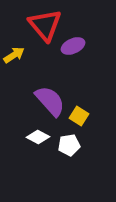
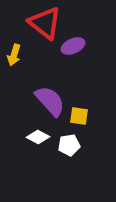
red triangle: moved 2 px up; rotated 12 degrees counterclockwise
yellow arrow: rotated 140 degrees clockwise
yellow square: rotated 24 degrees counterclockwise
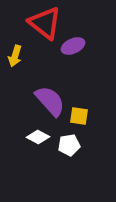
yellow arrow: moved 1 px right, 1 px down
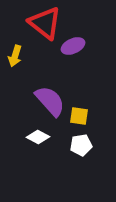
white pentagon: moved 12 px right
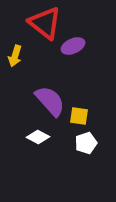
white pentagon: moved 5 px right, 2 px up; rotated 10 degrees counterclockwise
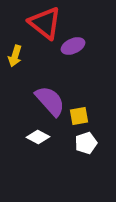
yellow square: rotated 18 degrees counterclockwise
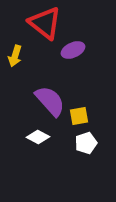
purple ellipse: moved 4 px down
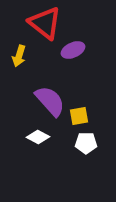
yellow arrow: moved 4 px right
white pentagon: rotated 20 degrees clockwise
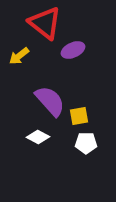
yellow arrow: rotated 35 degrees clockwise
